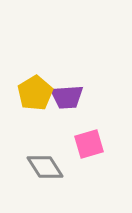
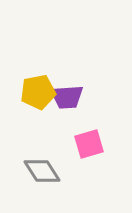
yellow pentagon: moved 3 px right, 1 px up; rotated 20 degrees clockwise
gray diamond: moved 3 px left, 4 px down
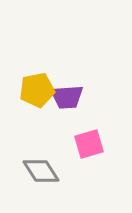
yellow pentagon: moved 1 px left, 2 px up
gray diamond: moved 1 px left
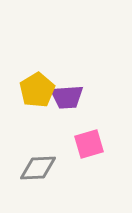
yellow pentagon: rotated 20 degrees counterclockwise
gray diamond: moved 3 px left, 3 px up; rotated 60 degrees counterclockwise
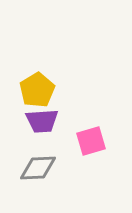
purple trapezoid: moved 25 px left, 24 px down
pink square: moved 2 px right, 3 px up
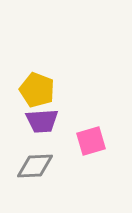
yellow pentagon: rotated 20 degrees counterclockwise
gray diamond: moved 3 px left, 2 px up
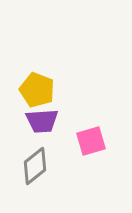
gray diamond: rotated 36 degrees counterclockwise
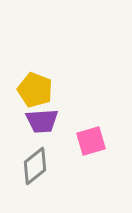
yellow pentagon: moved 2 px left
